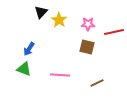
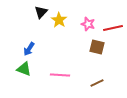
pink star: rotated 16 degrees clockwise
red line: moved 1 px left, 4 px up
brown square: moved 10 px right
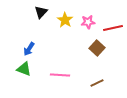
yellow star: moved 6 px right
pink star: moved 2 px up; rotated 24 degrees counterclockwise
brown square: moved 1 px down; rotated 28 degrees clockwise
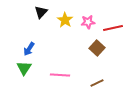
green triangle: moved 1 px up; rotated 42 degrees clockwise
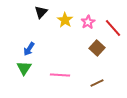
pink star: rotated 24 degrees counterclockwise
red line: rotated 60 degrees clockwise
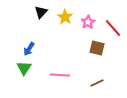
yellow star: moved 3 px up
brown square: rotated 28 degrees counterclockwise
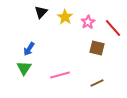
pink line: rotated 18 degrees counterclockwise
